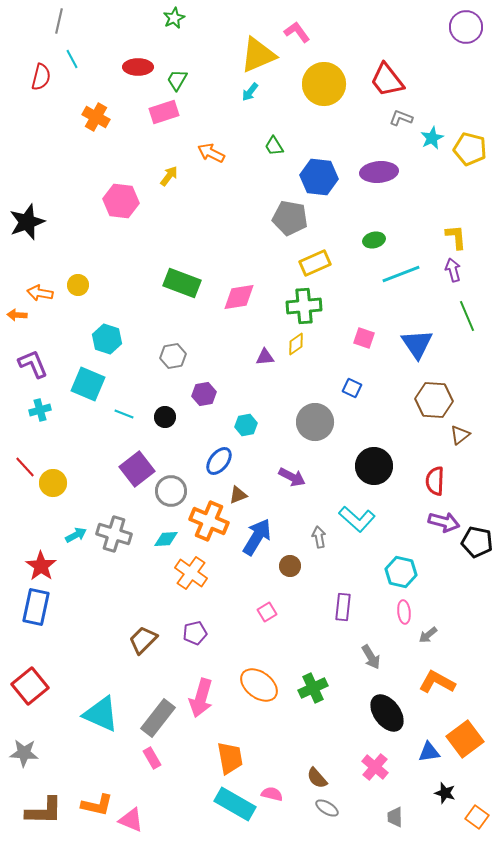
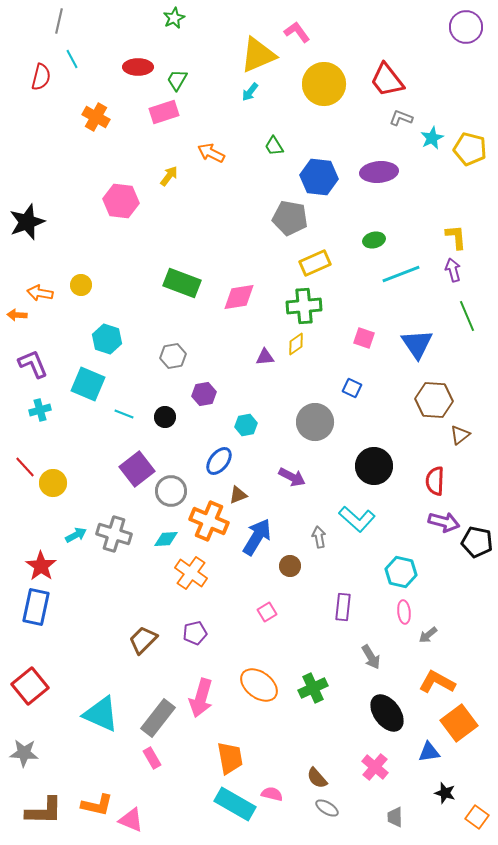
yellow circle at (78, 285): moved 3 px right
orange square at (465, 739): moved 6 px left, 16 px up
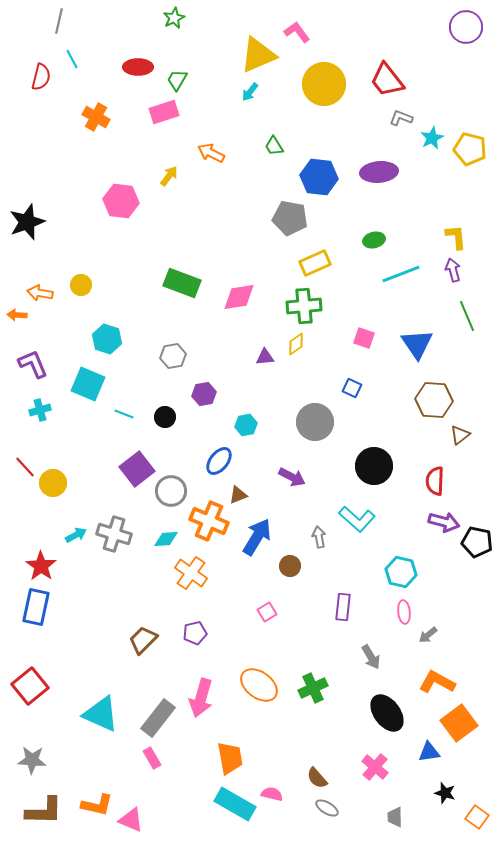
gray star at (24, 753): moved 8 px right, 7 px down
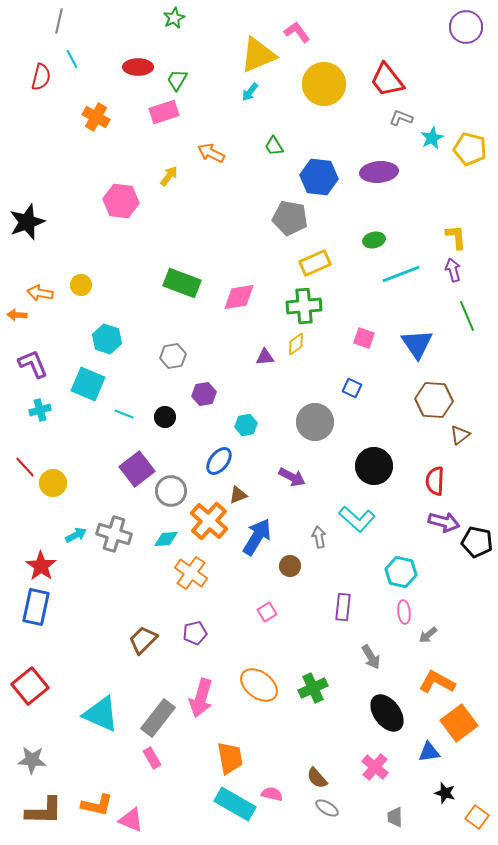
orange cross at (209, 521): rotated 18 degrees clockwise
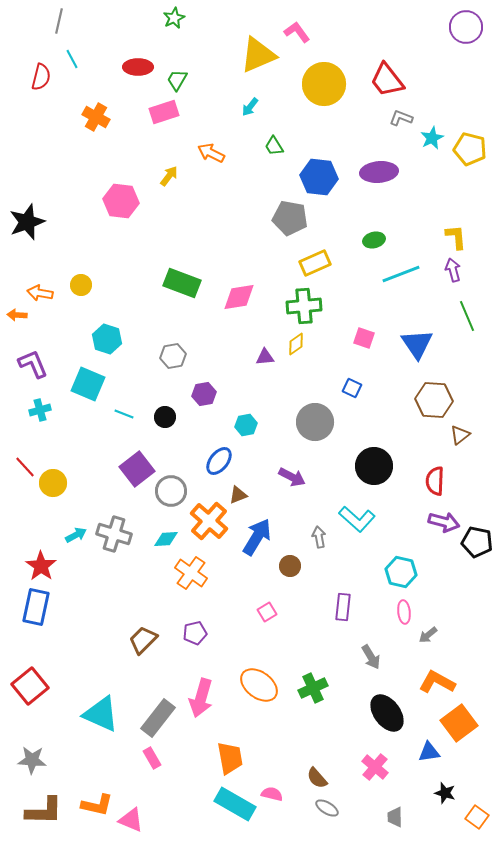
cyan arrow at (250, 92): moved 15 px down
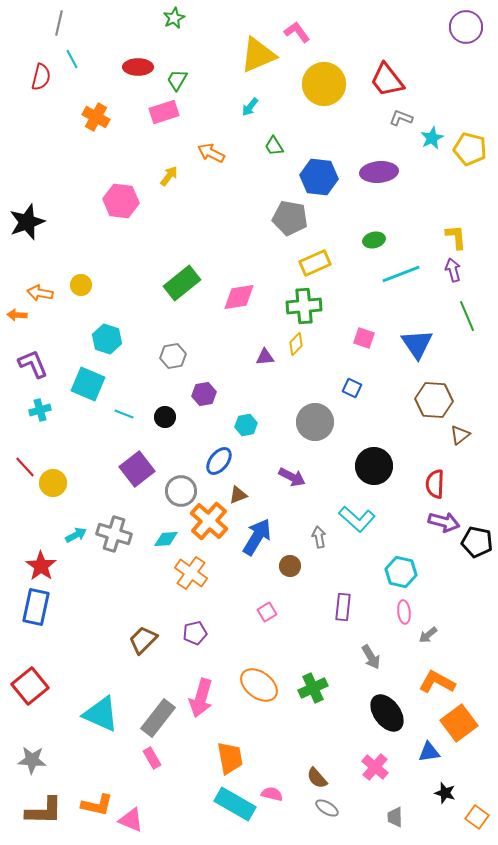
gray line at (59, 21): moved 2 px down
green rectangle at (182, 283): rotated 60 degrees counterclockwise
yellow diamond at (296, 344): rotated 10 degrees counterclockwise
red semicircle at (435, 481): moved 3 px down
gray circle at (171, 491): moved 10 px right
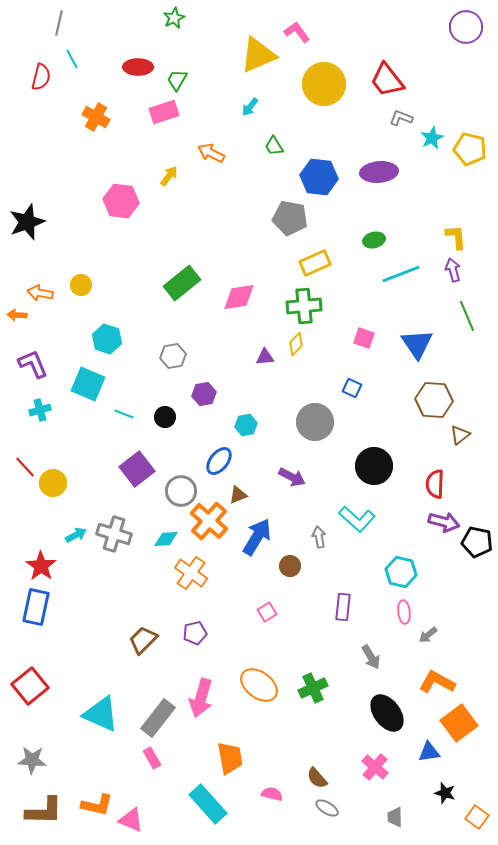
cyan rectangle at (235, 804): moved 27 px left; rotated 18 degrees clockwise
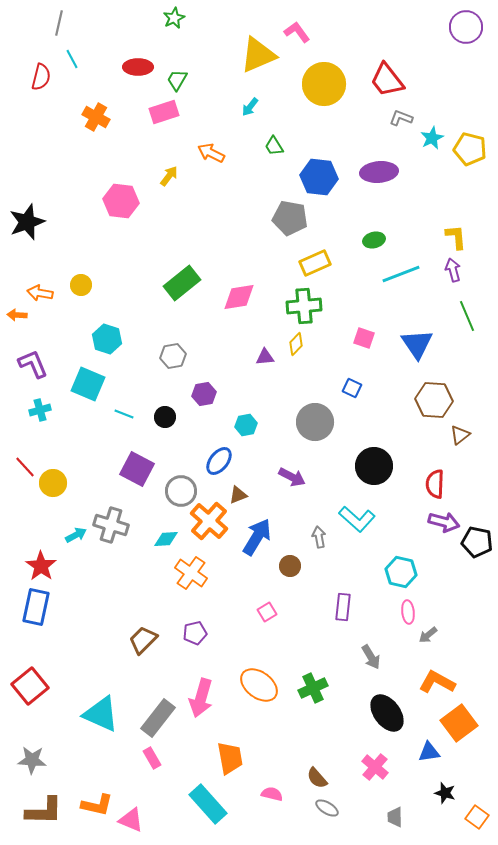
purple square at (137, 469): rotated 24 degrees counterclockwise
gray cross at (114, 534): moved 3 px left, 9 px up
pink ellipse at (404, 612): moved 4 px right
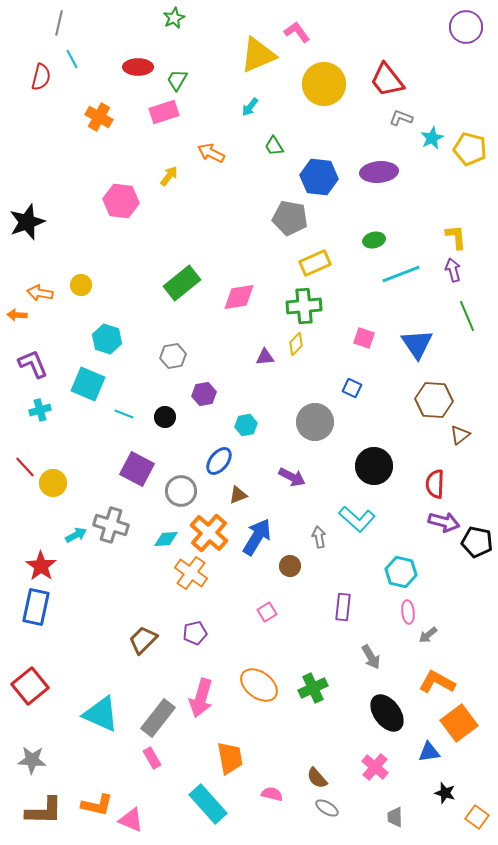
orange cross at (96, 117): moved 3 px right
orange cross at (209, 521): moved 12 px down
